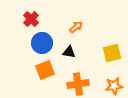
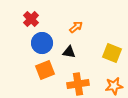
yellow square: rotated 36 degrees clockwise
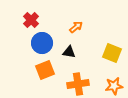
red cross: moved 1 px down
